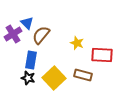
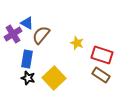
blue triangle: rotated 16 degrees counterclockwise
red rectangle: rotated 15 degrees clockwise
blue rectangle: moved 4 px left, 1 px up
brown rectangle: moved 18 px right; rotated 18 degrees clockwise
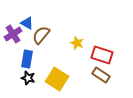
yellow square: moved 3 px right, 1 px down; rotated 15 degrees counterclockwise
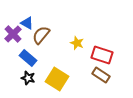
purple cross: rotated 12 degrees counterclockwise
blue rectangle: moved 1 px right, 1 px up; rotated 60 degrees counterclockwise
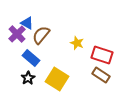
purple cross: moved 4 px right
blue rectangle: moved 3 px right
black star: rotated 24 degrees clockwise
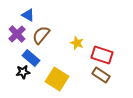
blue triangle: moved 1 px right, 8 px up
black star: moved 5 px left, 6 px up; rotated 24 degrees clockwise
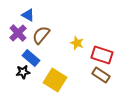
purple cross: moved 1 px right, 1 px up
yellow square: moved 2 px left, 1 px down
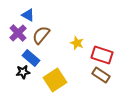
yellow square: rotated 25 degrees clockwise
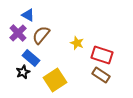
black star: rotated 16 degrees counterclockwise
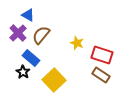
black star: rotated 16 degrees counterclockwise
yellow square: moved 1 px left; rotated 10 degrees counterclockwise
